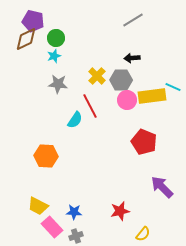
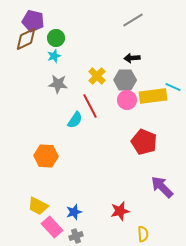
gray hexagon: moved 4 px right
yellow rectangle: moved 1 px right
blue star: rotated 21 degrees counterclockwise
yellow semicircle: rotated 42 degrees counterclockwise
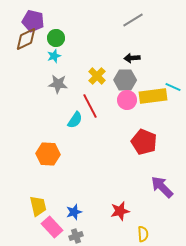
orange hexagon: moved 2 px right, 2 px up
yellow trapezoid: rotated 130 degrees counterclockwise
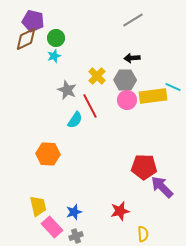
gray star: moved 9 px right, 6 px down; rotated 18 degrees clockwise
red pentagon: moved 25 px down; rotated 20 degrees counterclockwise
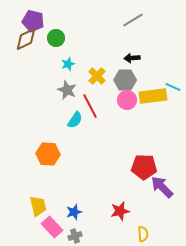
cyan star: moved 14 px right, 8 px down
gray cross: moved 1 px left
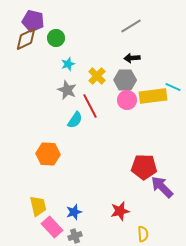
gray line: moved 2 px left, 6 px down
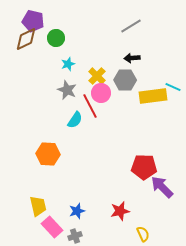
pink circle: moved 26 px left, 7 px up
blue star: moved 3 px right, 1 px up
yellow semicircle: rotated 21 degrees counterclockwise
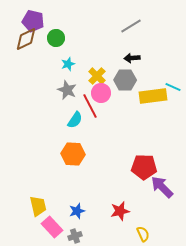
orange hexagon: moved 25 px right
